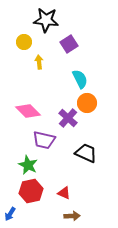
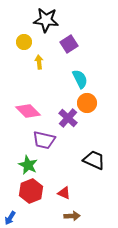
black trapezoid: moved 8 px right, 7 px down
red hexagon: rotated 10 degrees counterclockwise
blue arrow: moved 4 px down
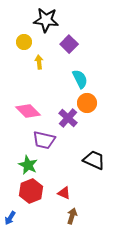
purple square: rotated 12 degrees counterclockwise
brown arrow: rotated 70 degrees counterclockwise
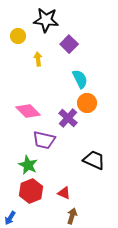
yellow circle: moved 6 px left, 6 px up
yellow arrow: moved 1 px left, 3 px up
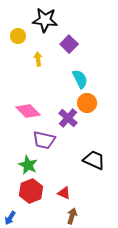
black star: moved 1 px left
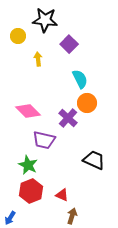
red triangle: moved 2 px left, 2 px down
